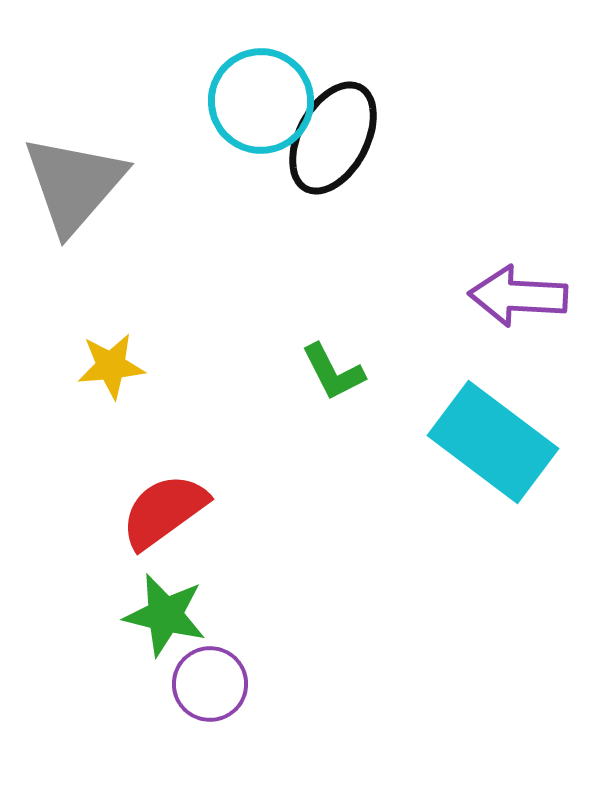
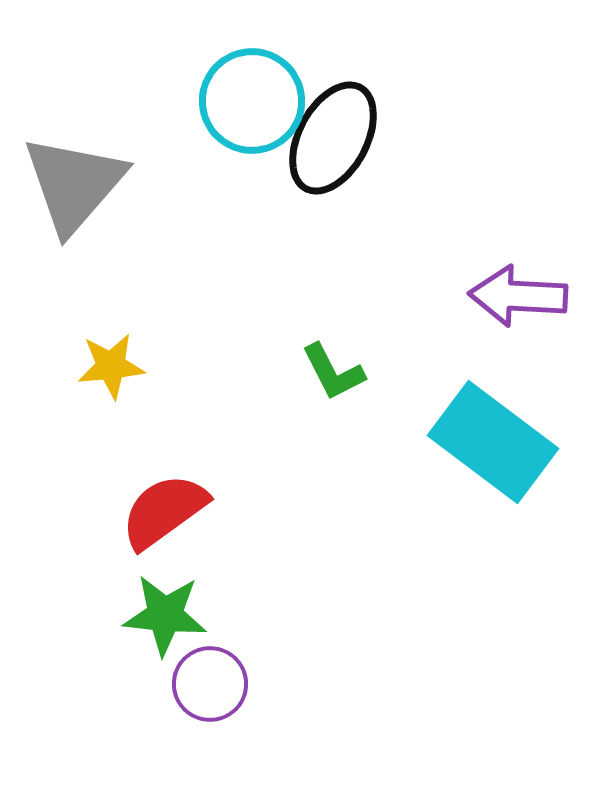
cyan circle: moved 9 px left
green star: rotated 8 degrees counterclockwise
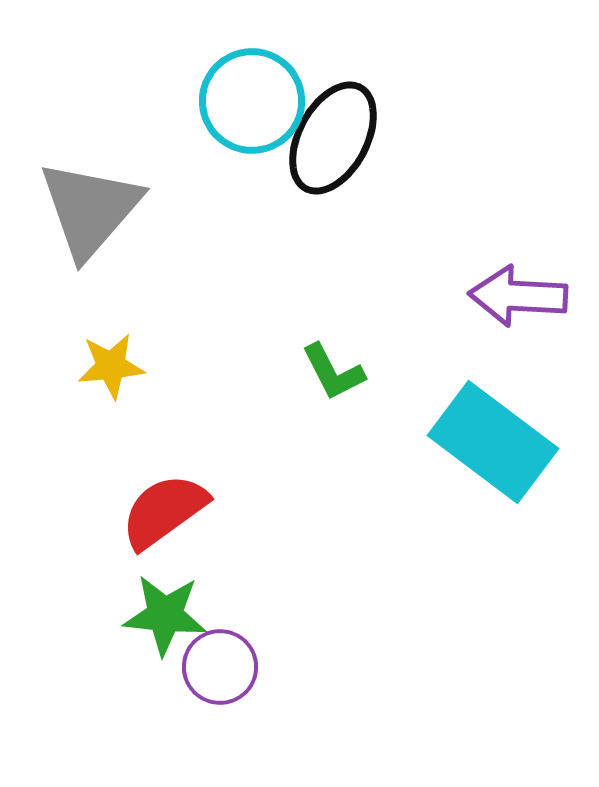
gray triangle: moved 16 px right, 25 px down
purple circle: moved 10 px right, 17 px up
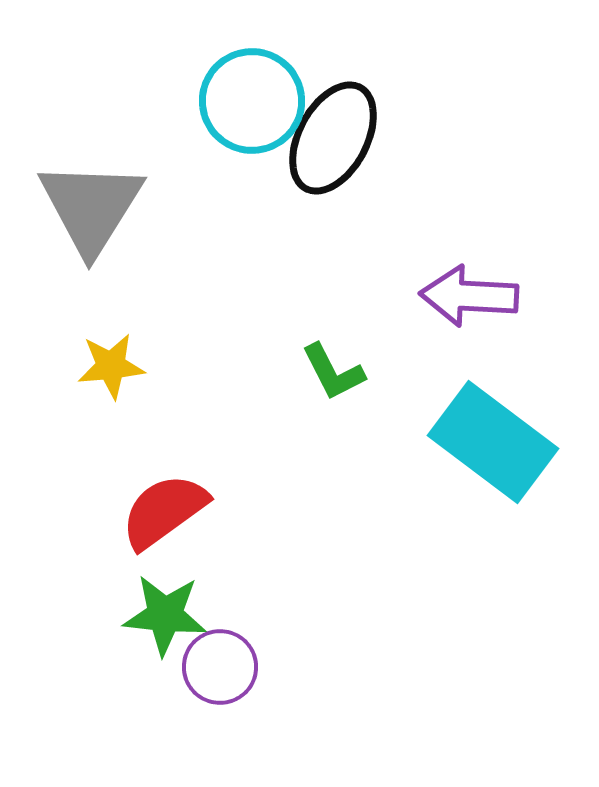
gray triangle: moved 1 px right, 2 px up; rotated 9 degrees counterclockwise
purple arrow: moved 49 px left
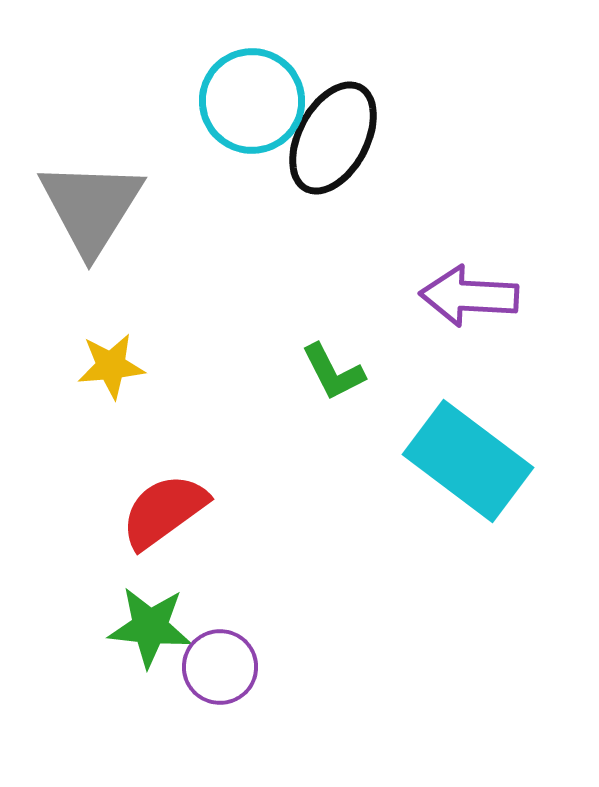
cyan rectangle: moved 25 px left, 19 px down
green star: moved 15 px left, 12 px down
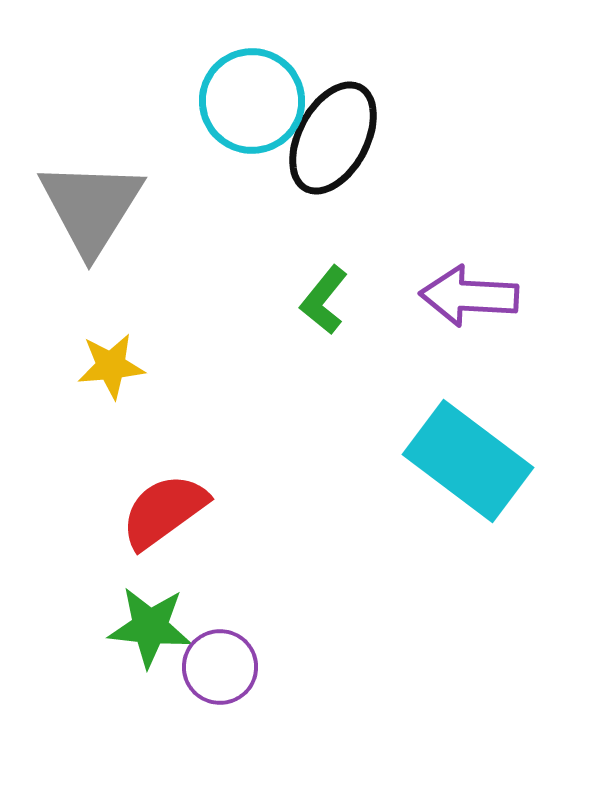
green L-shape: moved 9 px left, 72 px up; rotated 66 degrees clockwise
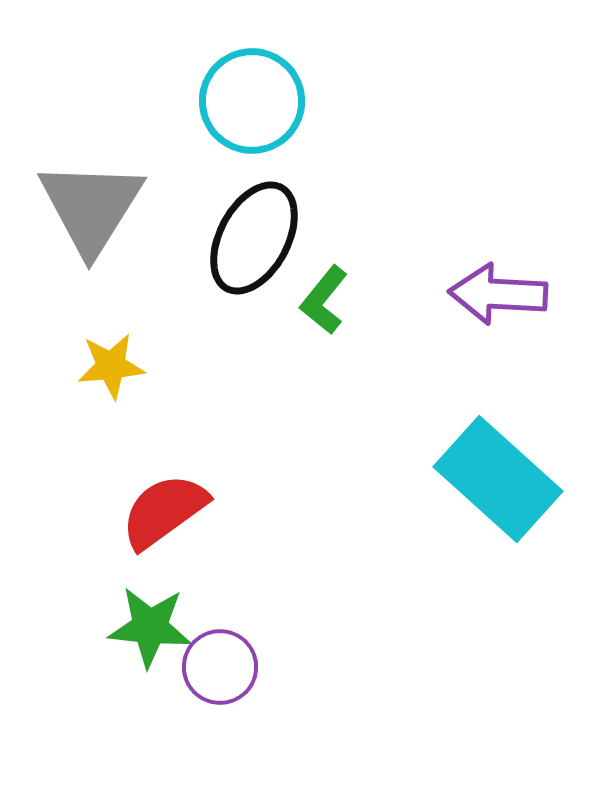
black ellipse: moved 79 px left, 100 px down
purple arrow: moved 29 px right, 2 px up
cyan rectangle: moved 30 px right, 18 px down; rotated 5 degrees clockwise
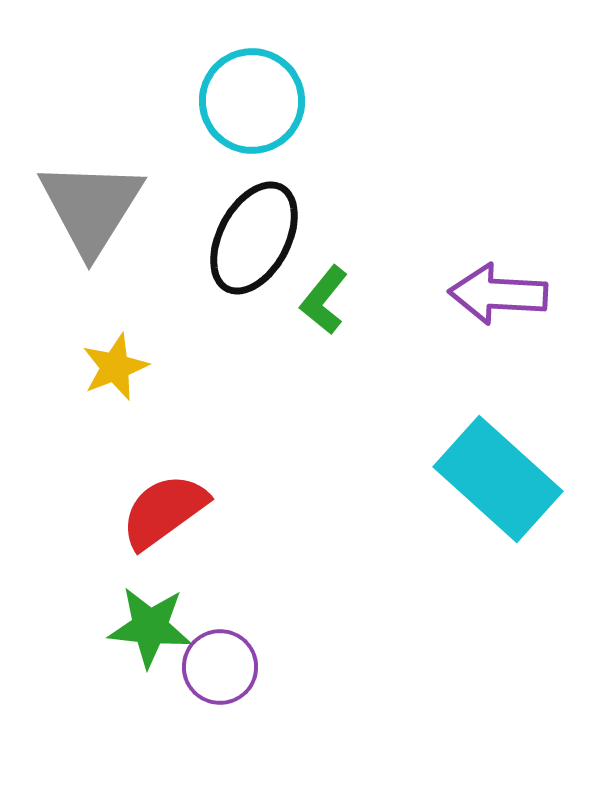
yellow star: moved 4 px right, 1 px down; rotated 16 degrees counterclockwise
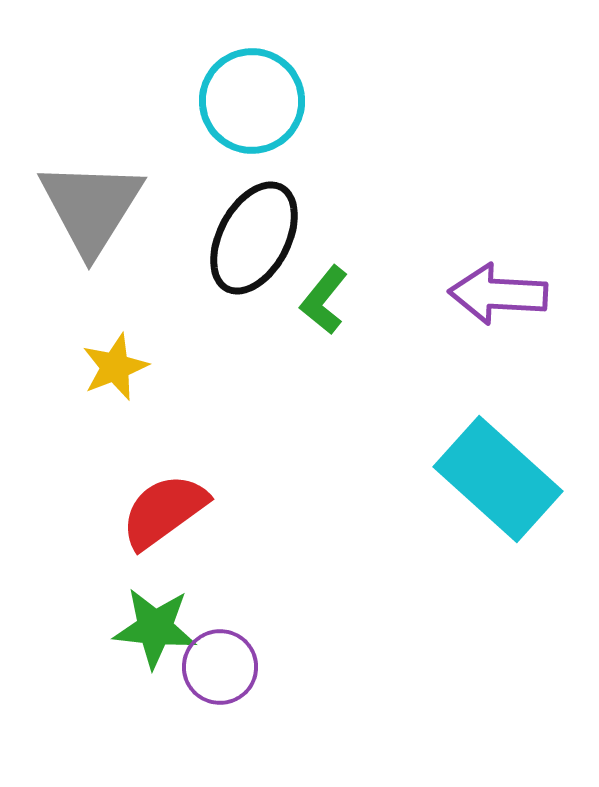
green star: moved 5 px right, 1 px down
